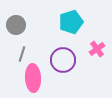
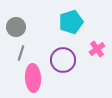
gray circle: moved 2 px down
gray line: moved 1 px left, 1 px up
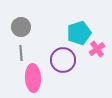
cyan pentagon: moved 8 px right, 11 px down
gray circle: moved 5 px right
gray line: rotated 21 degrees counterclockwise
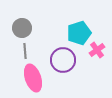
gray circle: moved 1 px right, 1 px down
pink cross: moved 1 px down
gray line: moved 4 px right, 2 px up
pink ellipse: rotated 16 degrees counterclockwise
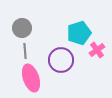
purple circle: moved 2 px left
pink ellipse: moved 2 px left
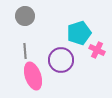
gray circle: moved 3 px right, 12 px up
pink cross: rotated 28 degrees counterclockwise
pink ellipse: moved 2 px right, 2 px up
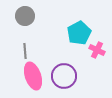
cyan pentagon: rotated 10 degrees counterclockwise
purple circle: moved 3 px right, 16 px down
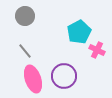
cyan pentagon: moved 1 px up
gray line: rotated 35 degrees counterclockwise
pink ellipse: moved 3 px down
